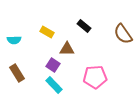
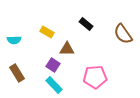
black rectangle: moved 2 px right, 2 px up
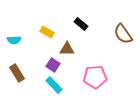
black rectangle: moved 5 px left
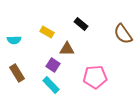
cyan rectangle: moved 3 px left
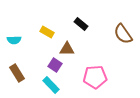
purple square: moved 2 px right
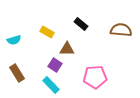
brown semicircle: moved 2 px left, 4 px up; rotated 130 degrees clockwise
cyan semicircle: rotated 16 degrees counterclockwise
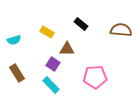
purple square: moved 2 px left, 1 px up
